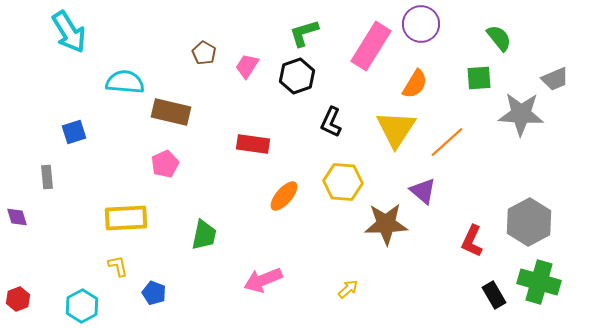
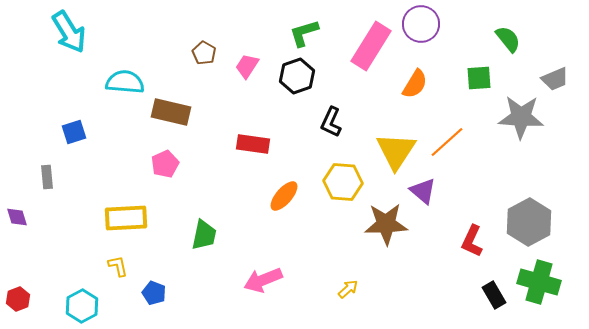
green semicircle: moved 9 px right, 1 px down
gray star: moved 3 px down
yellow triangle: moved 22 px down
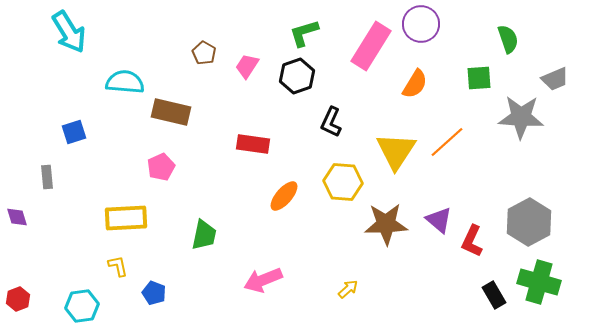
green semicircle: rotated 20 degrees clockwise
pink pentagon: moved 4 px left, 3 px down
purple triangle: moved 16 px right, 29 px down
cyan hexagon: rotated 20 degrees clockwise
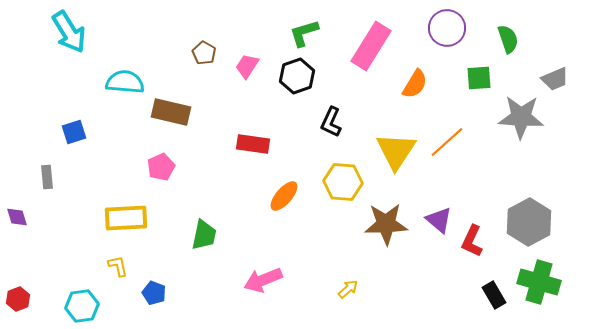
purple circle: moved 26 px right, 4 px down
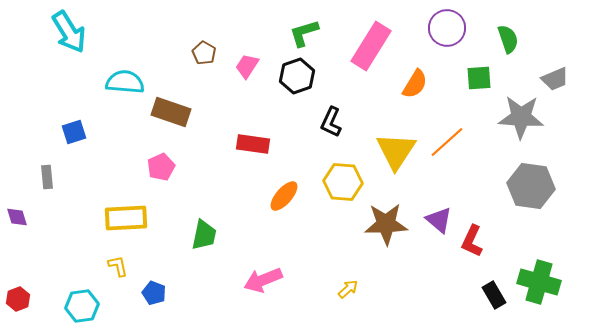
brown rectangle: rotated 6 degrees clockwise
gray hexagon: moved 2 px right, 36 px up; rotated 24 degrees counterclockwise
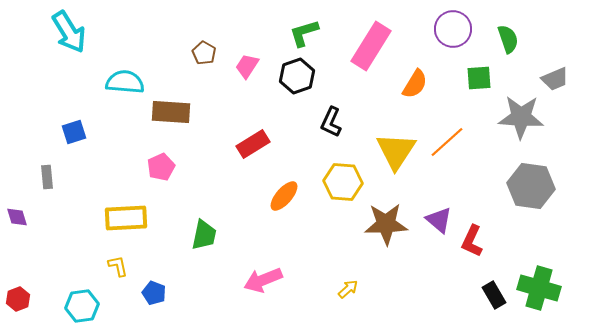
purple circle: moved 6 px right, 1 px down
brown rectangle: rotated 15 degrees counterclockwise
red rectangle: rotated 40 degrees counterclockwise
green cross: moved 6 px down
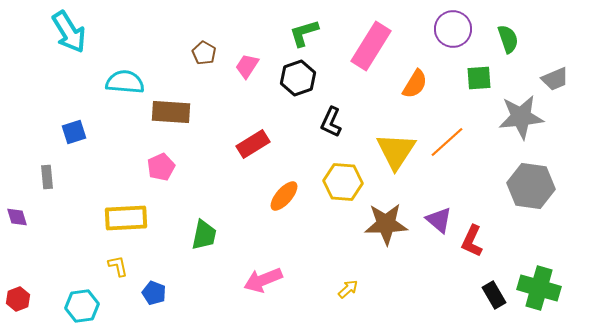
black hexagon: moved 1 px right, 2 px down
gray star: rotated 9 degrees counterclockwise
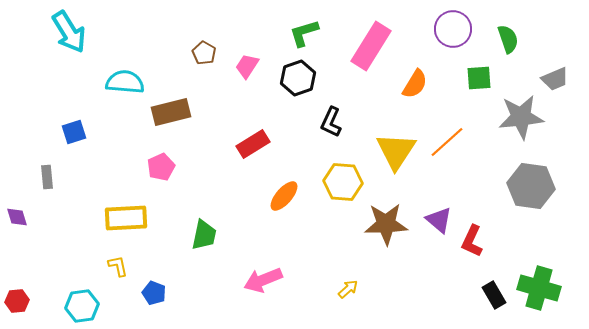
brown rectangle: rotated 18 degrees counterclockwise
red hexagon: moved 1 px left, 2 px down; rotated 15 degrees clockwise
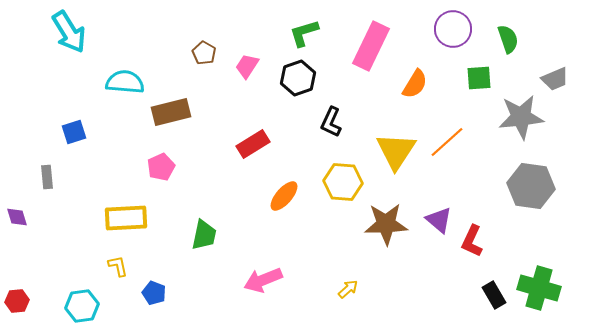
pink rectangle: rotated 6 degrees counterclockwise
